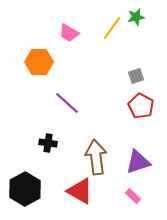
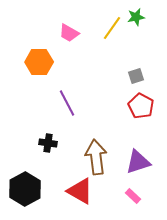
purple line: rotated 20 degrees clockwise
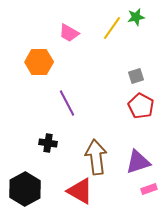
pink rectangle: moved 16 px right, 7 px up; rotated 63 degrees counterclockwise
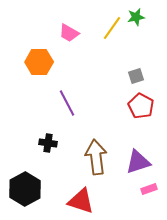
red triangle: moved 1 px right, 10 px down; rotated 12 degrees counterclockwise
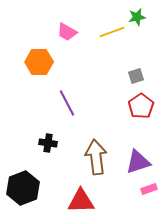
green star: moved 1 px right
yellow line: moved 4 px down; rotated 35 degrees clockwise
pink trapezoid: moved 2 px left, 1 px up
red pentagon: rotated 10 degrees clockwise
black hexagon: moved 2 px left, 1 px up; rotated 8 degrees clockwise
red triangle: rotated 20 degrees counterclockwise
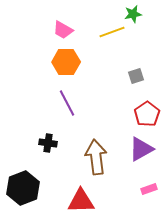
green star: moved 4 px left, 3 px up
pink trapezoid: moved 4 px left, 2 px up
orange hexagon: moved 27 px right
red pentagon: moved 6 px right, 8 px down
purple triangle: moved 3 px right, 13 px up; rotated 12 degrees counterclockwise
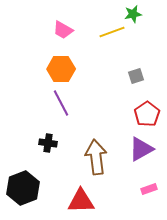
orange hexagon: moved 5 px left, 7 px down
purple line: moved 6 px left
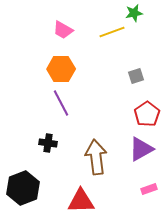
green star: moved 1 px right, 1 px up
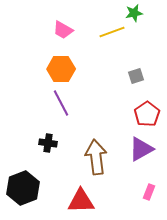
pink rectangle: moved 3 px down; rotated 49 degrees counterclockwise
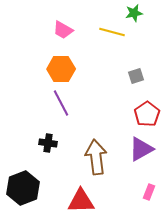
yellow line: rotated 35 degrees clockwise
